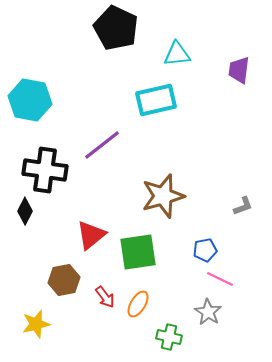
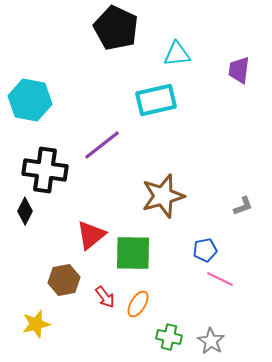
green square: moved 5 px left, 1 px down; rotated 9 degrees clockwise
gray star: moved 3 px right, 29 px down
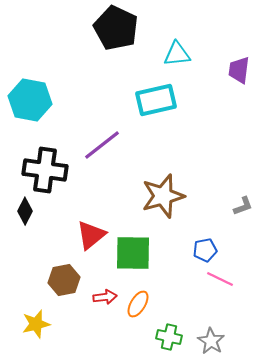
red arrow: rotated 60 degrees counterclockwise
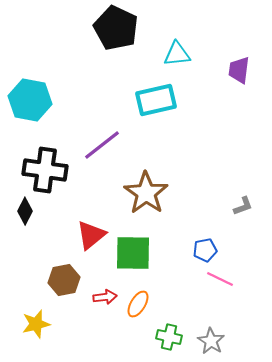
brown star: moved 17 px left, 3 px up; rotated 21 degrees counterclockwise
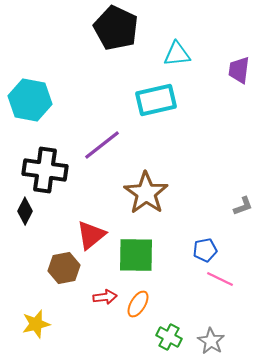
green square: moved 3 px right, 2 px down
brown hexagon: moved 12 px up
green cross: rotated 15 degrees clockwise
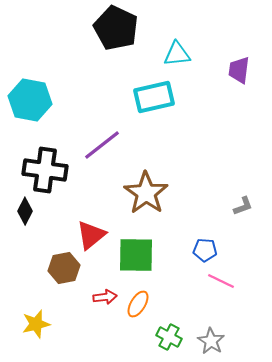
cyan rectangle: moved 2 px left, 3 px up
blue pentagon: rotated 15 degrees clockwise
pink line: moved 1 px right, 2 px down
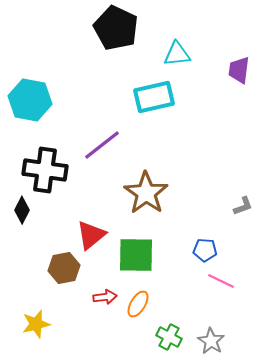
black diamond: moved 3 px left, 1 px up
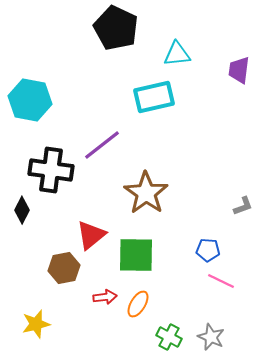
black cross: moved 6 px right
blue pentagon: moved 3 px right
gray star: moved 4 px up; rotated 8 degrees counterclockwise
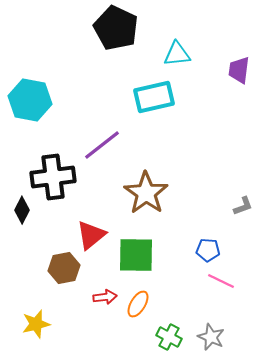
black cross: moved 2 px right, 7 px down; rotated 15 degrees counterclockwise
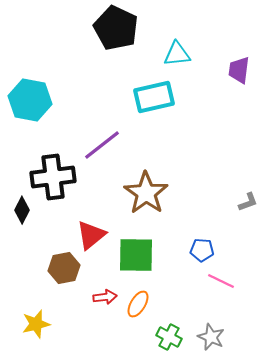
gray L-shape: moved 5 px right, 4 px up
blue pentagon: moved 6 px left
